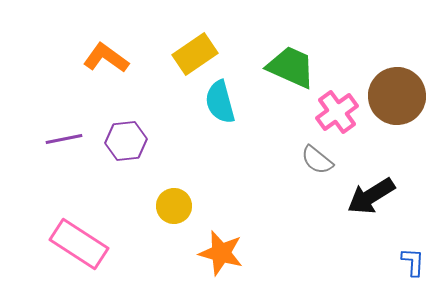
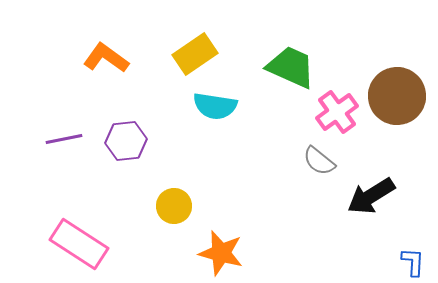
cyan semicircle: moved 5 px left, 4 px down; rotated 66 degrees counterclockwise
gray semicircle: moved 2 px right, 1 px down
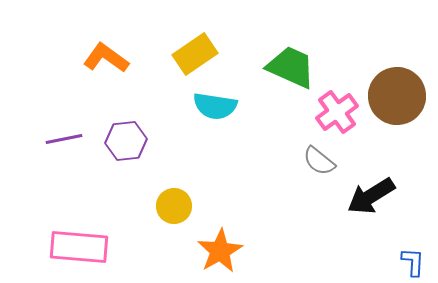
pink rectangle: moved 3 px down; rotated 28 degrees counterclockwise
orange star: moved 1 px left, 2 px up; rotated 27 degrees clockwise
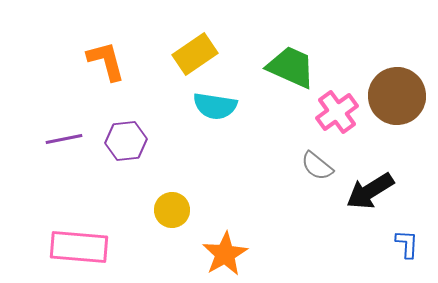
orange L-shape: moved 3 px down; rotated 39 degrees clockwise
gray semicircle: moved 2 px left, 5 px down
black arrow: moved 1 px left, 5 px up
yellow circle: moved 2 px left, 4 px down
orange star: moved 5 px right, 3 px down
blue L-shape: moved 6 px left, 18 px up
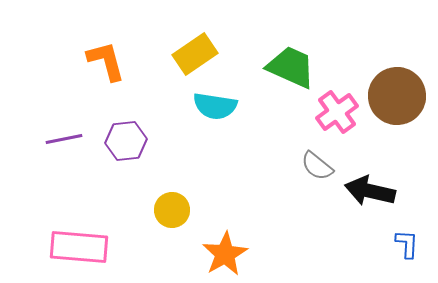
black arrow: rotated 45 degrees clockwise
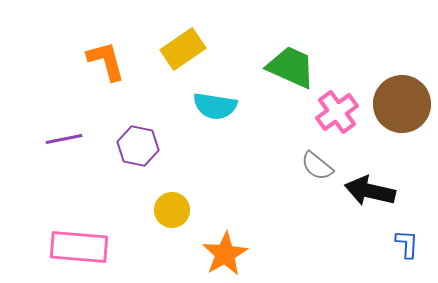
yellow rectangle: moved 12 px left, 5 px up
brown circle: moved 5 px right, 8 px down
purple hexagon: moved 12 px right, 5 px down; rotated 18 degrees clockwise
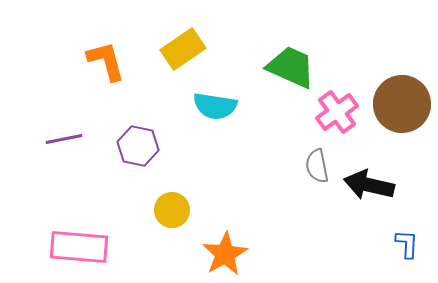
gray semicircle: rotated 40 degrees clockwise
black arrow: moved 1 px left, 6 px up
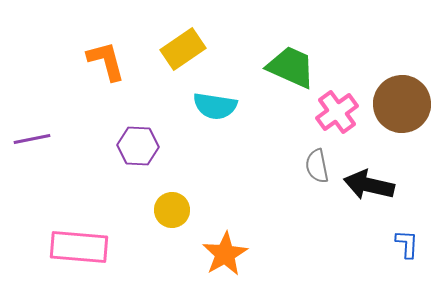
purple line: moved 32 px left
purple hexagon: rotated 9 degrees counterclockwise
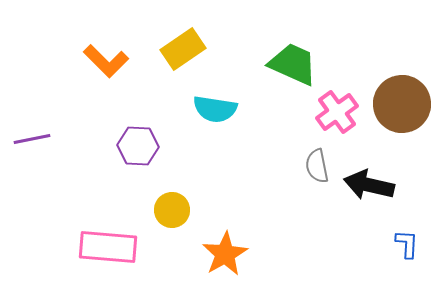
orange L-shape: rotated 150 degrees clockwise
green trapezoid: moved 2 px right, 3 px up
cyan semicircle: moved 3 px down
pink rectangle: moved 29 px right
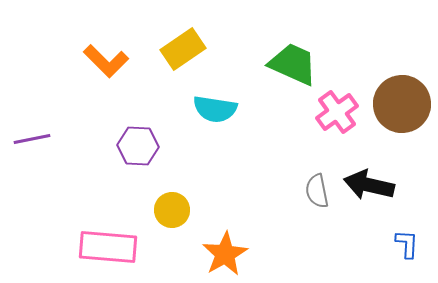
gray semicircle: moved 25 px down
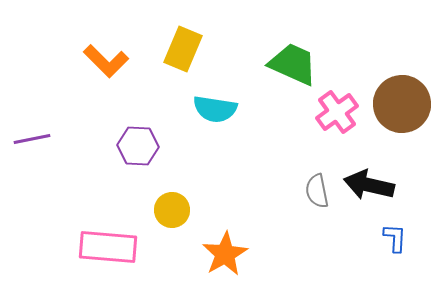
yellow rectangle: rotated 33 degrees counterclockwise
blue L-shape: moved 12 px left, 6 px up
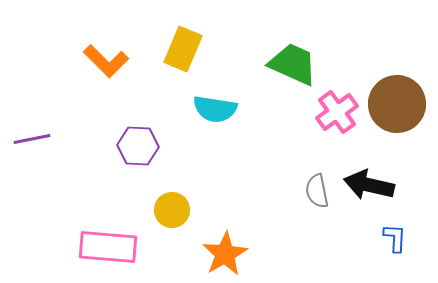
brown circle: moved 5 px left
